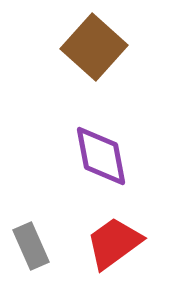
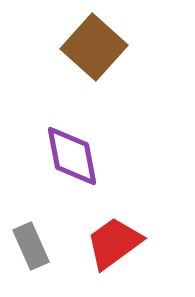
purple diamond: moved 29 px left
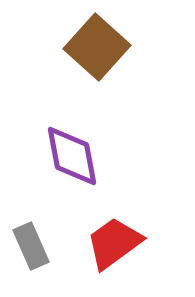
brown square: moved 3 px right
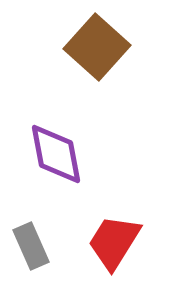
purple diamond: moved 16 px left, 2 px up
red trapezoid: moved 1 px up; rotated 22 degrees counterclockwise
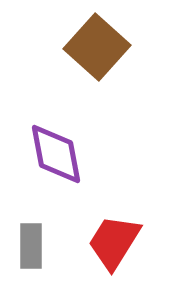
gray rectangle: rotated 24 degrees clockwise
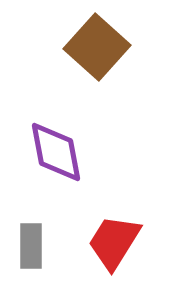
purple diamond: moved 2 px up
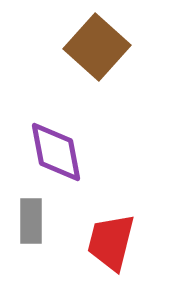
red trapezoid: moved 3 px left; rotated 18 degrees counterclockwise
gray rectangle: moved 25 px up
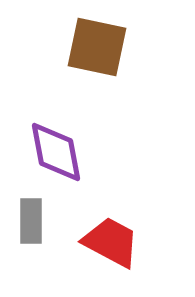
brown square: rotated 30 degrees counterclockwise
red trapezoid: rotated 104 degrees clockwise
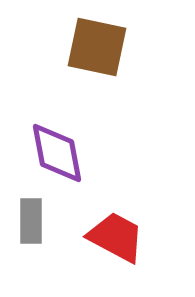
purple diamond: moved 1 px right, 1 px down
red trapezoid: moved 5 px right, 5 px up
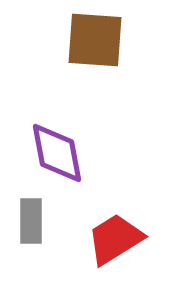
brown square: moved 2 px left, 7 px up; rotated 8 degrees counterclockwise
red trapezoid: moved 1 px left, 2 px down; rotated 60 degrees counterclockwise
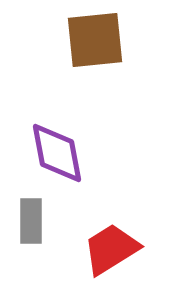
brown square: rotated 10 degrees counterclockwise
red trapezoid: moved 4 px left, 10 px down
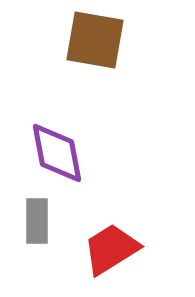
brown square: rotated 16 degrees clockwise
gray rectangle: moved 6 px right
